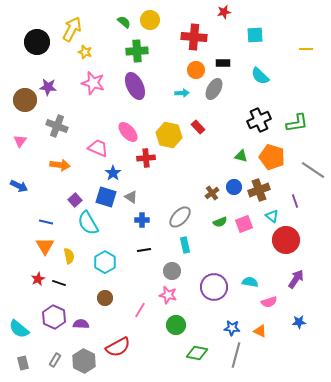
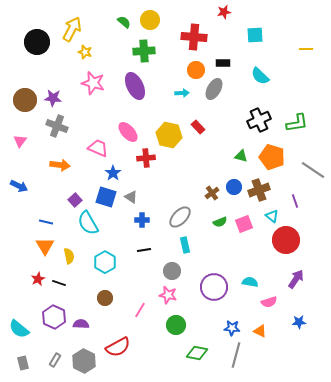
green cross at (137, 51): moved 7 px right
purple star at (48, 87): moved 5 px right, 11 px down
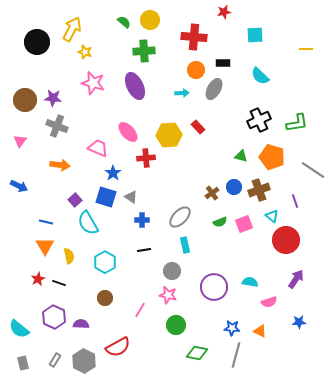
yellow hexagon at (169, 135): rotated 15 degrees counterclockwise
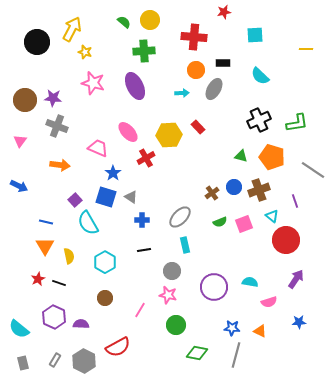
red cross at (146, 158): rotated 24 degrees counterclockwise
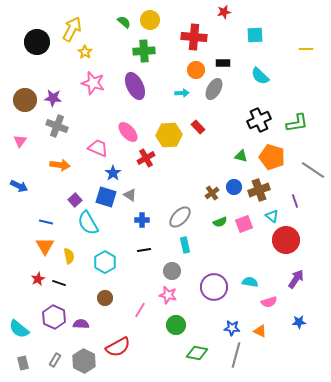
yellow star at (85, 52): rotated 16 degrees clockwise
gray triangle at (131, 197): moved 1 px left, 2 px up
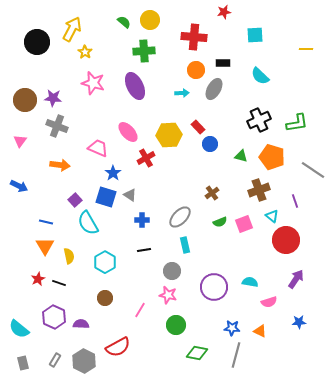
blue circle at (234, 187): moved 24 px left, 43 px up
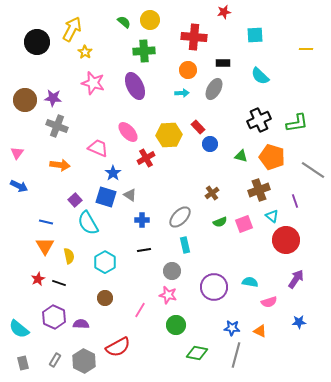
orange circle at (196, 70): moved 8 px left
pink triangle at (20, 141): moved 3 px left, 12 px down
